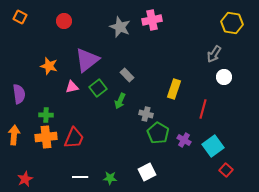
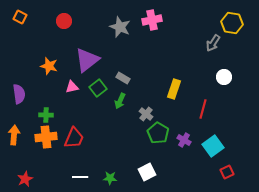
gray arrow: moved 1 px left, 11 px up
gray rectangle: moved 4 px left, 3 px down; rotated 16 degrees counterclockwise
gray cross: rotated 24 degrees clockwise
red square: moved 1 px right, 2 px down; rotated 24 degrees clockwise
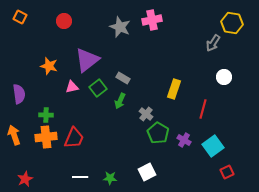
orange arrow: rotated 24 degrees counterclockwise
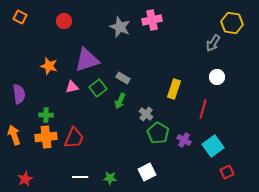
purple triangle: rotated 20 degrees clockwise
white circle: moved 7 px left
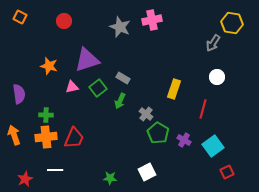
white line: moved 25 px left, 7 px up
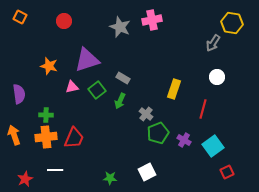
green square: moved 1 px left, 2 px down
green pentagon: rotated 20 degrees clockwise
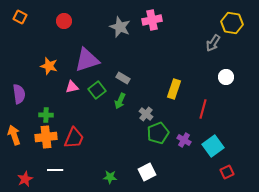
white circle: moved 9 px right
green star: moved 1 px up
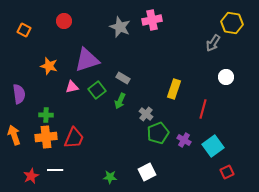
orange square: moved 4 px right, 13 px down
red star: moved 6 px right, 3 px up
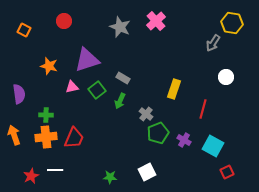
pink cross: moved 4 px right, 1 px down; rotated 30 degrees counterclockwise
cyan square: rotated 25 degrees counterclockwise
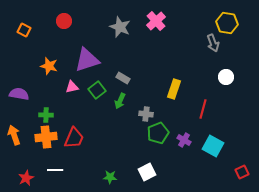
yellow hexagon: moved 5 px left
gray arrow: rotated 54 degrees counterclockwise
purple semicircle: rotated 72 degrees counterclockwise
gray cross: rotated 32 degrees counterclockwise
red square: moved 15 px right
red star: moved 5 px left, 2 px down
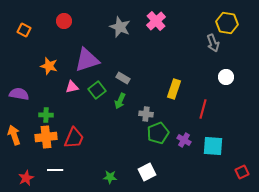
cyan square: rotated 25 degrees counterclockwise
